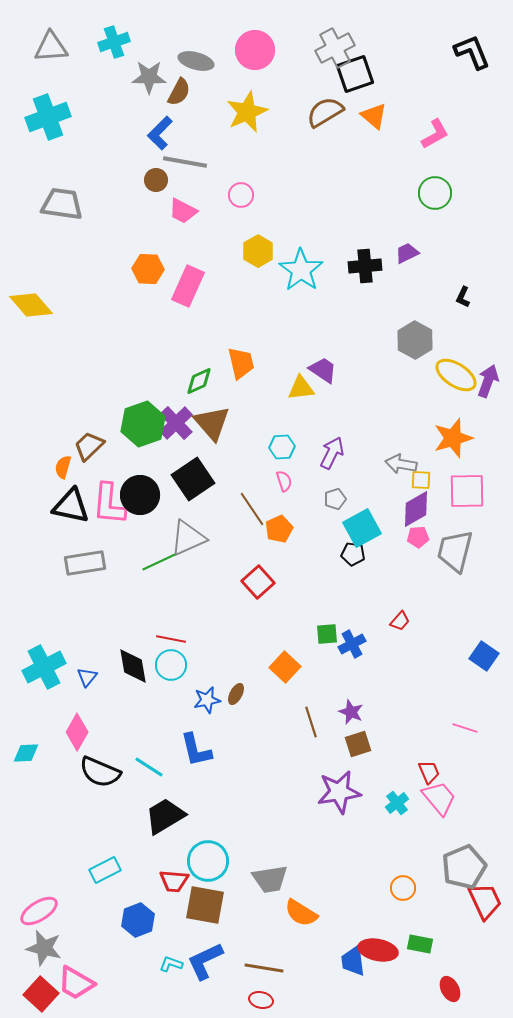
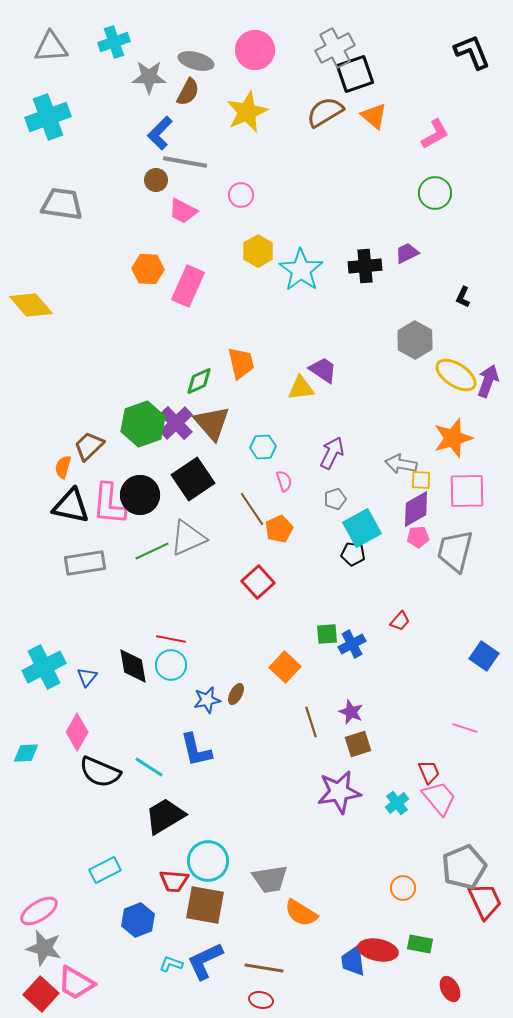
brown semicircle at (179, 92): moved 9 px right
cyan hexagon at (282, 447): moved 19 px left
green line at (159, 562): moved 7 px left, 11 px up
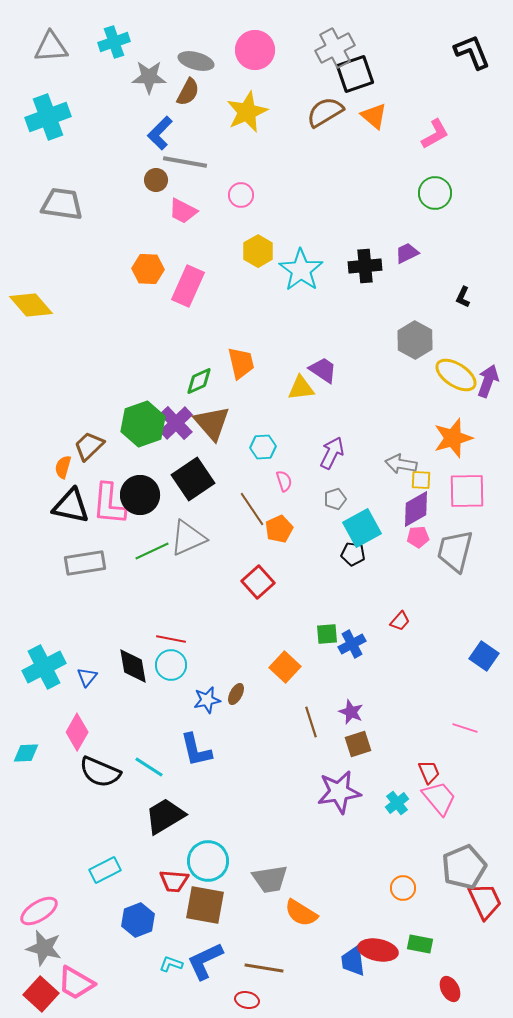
red ellipse at (261, 1000): moved 14 px left
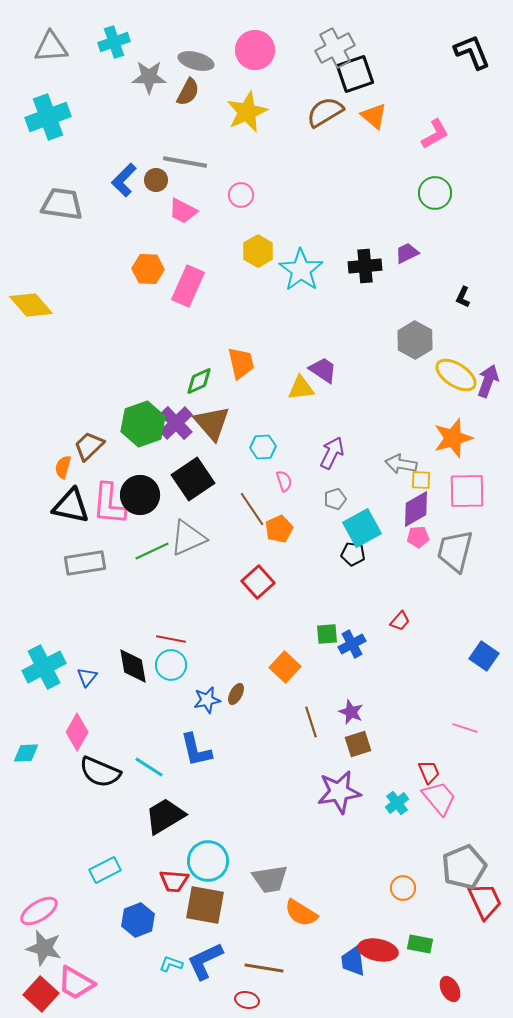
blue L-shape at (160, 133): moved 36 px left, 47 px down
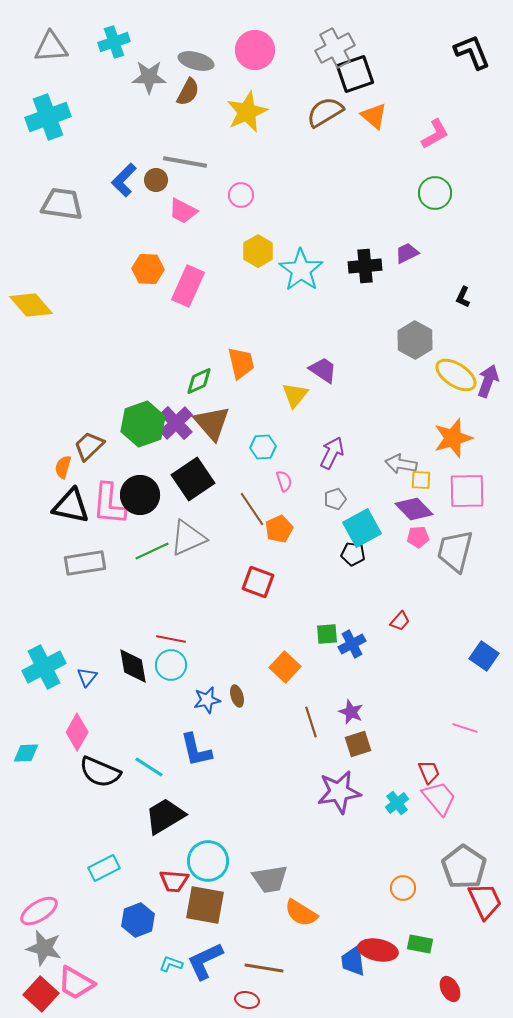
yellow triangle at (301, 388): moved 6 px left, 7 px down; rotated 44 degrees counterclockwise
purple diamond at (416, 509): moved 2 px left; rotated 75 degrees clockwise
red square at (258, 582): rotated 28 degrees counterclockwise
brown ellipse at (236, 694): moved 1 px right, 2 px down; rotated 45 degrees counterclockwise
gray pentagon at (464, 867): rotated 15 degrees counterclockwise
cyan rectangle at (105, 870): moved 1 px left, 2 px up
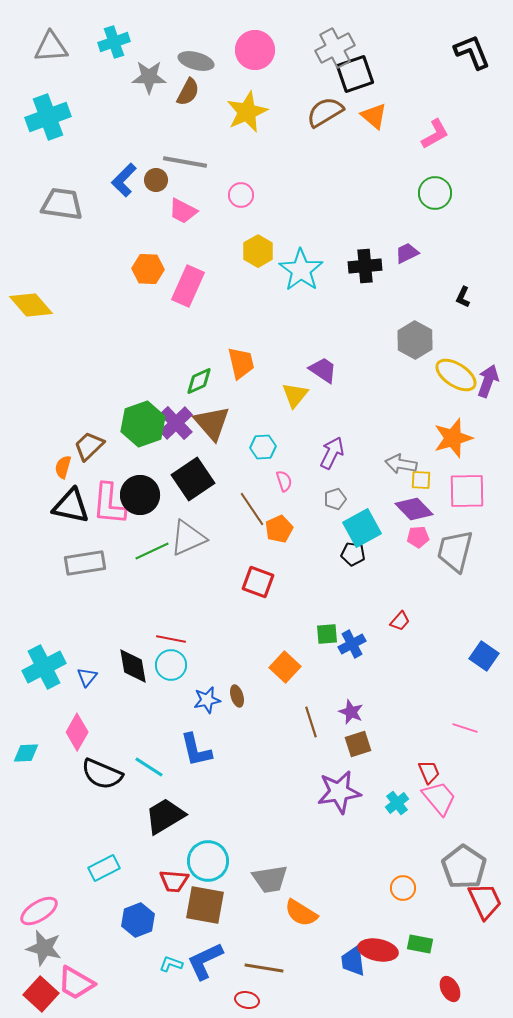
black semicircle at (100, 772): moved 2 px right, 2 px down
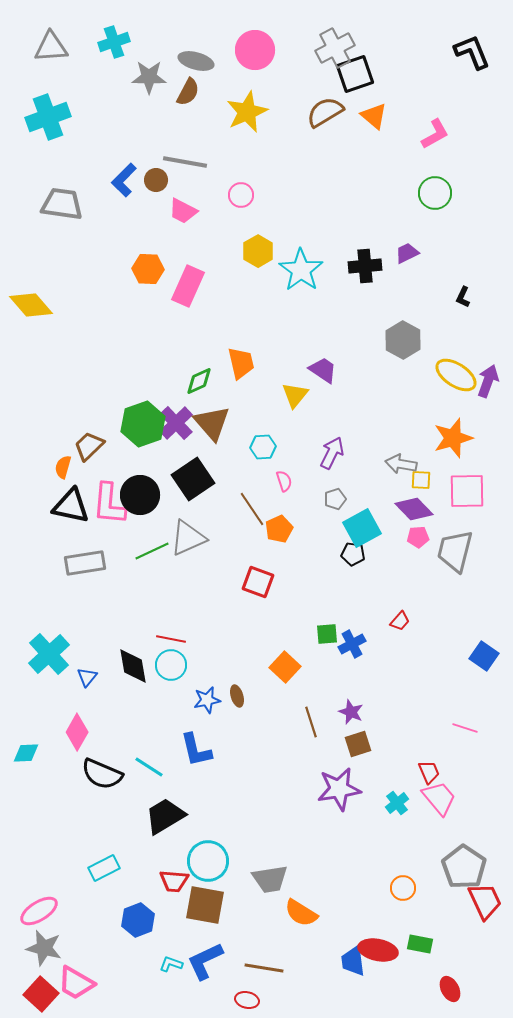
gray hexagon at (415, 340): moved 12 px left
cyan cross at (44, 667): moved 5 px right, 13 px up; rotated 15 degrees counterclockwise
purple star at (339, 792): moved 3 px up
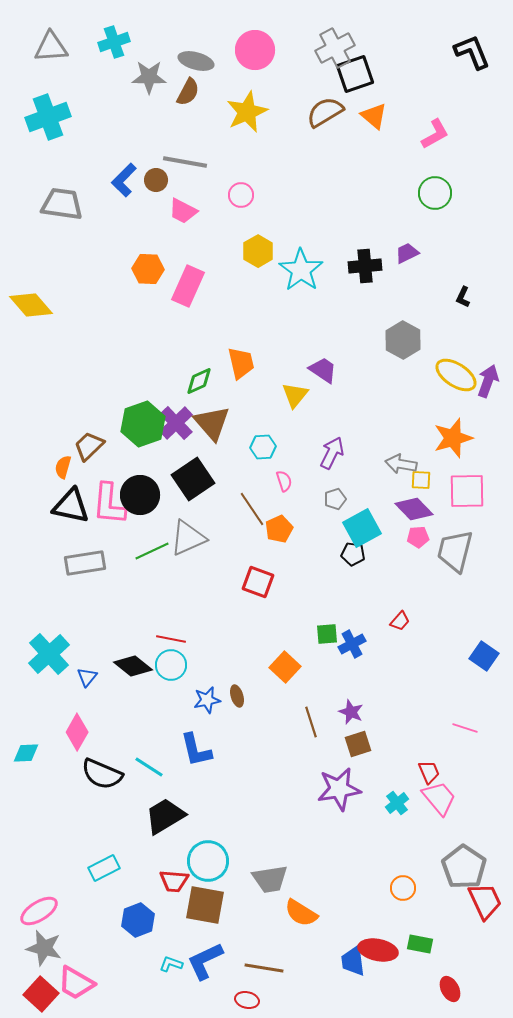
black diamond at (133, 666): rotated 42 degrees counterclockwise
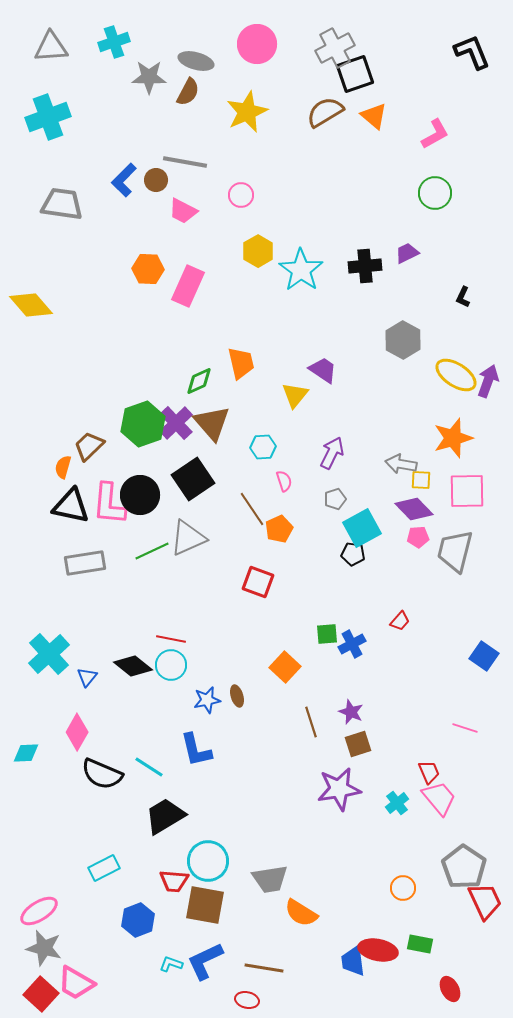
pink circle at (255, 50): moved 2 px right, 6 px up
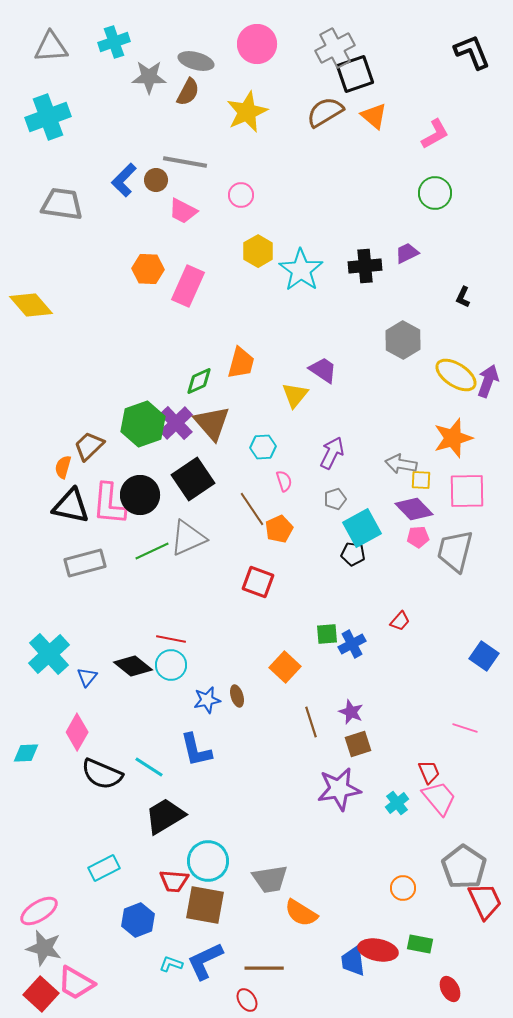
orange trapezoid at (241, 363): rotated 28 degrees clockwise
gray rectangle at (85, 563): rotated 6 degrees counterclockwise
brown line at (264, 968): rotated 9 degrees counterclockwise
red ellipse at (247, 1000): rotated 45 degrees clockwise
